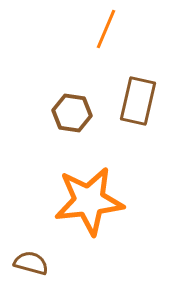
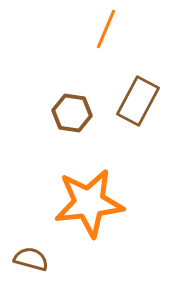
brown rectangle: rotated 15 degrees clockwise
orange star: moved 2 px down
brown semicircle: moved 4 px up
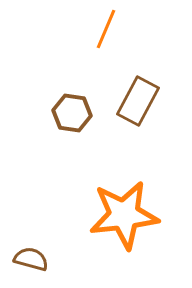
orange star: moved 35 px right, 12 px down
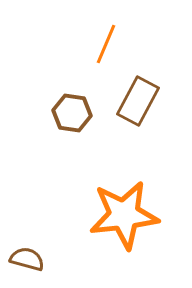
orange line: moved 15 px down
brown semicircle: moved 4 px left
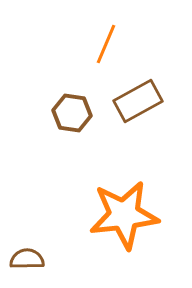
brown rectangle: rotated 33 degrees clockwise
brown semicircle: rotated 16 degrees counterclockwise
